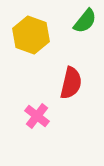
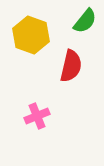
red semicircle: moved 17 px up
pink cross: rotated 30 degrees clockwise
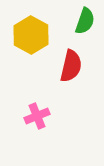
green semicircle: rotated 20 degrees counterclockwise
yellow hexagon: rotated 9 degrees clockwise
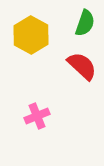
green semicircle: moved 2 px down
red semicircle: moved 11 px right; rotated 60 degrees counterclockwise
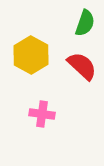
yellow hexagon: moved 20 px down
pink cross: moved 5 px right, 2 px up; rotated 30 degrees clockwise
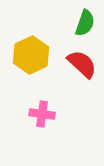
yellow hexagon: rotated 6 degrees clockwise
red semicircle: moved 2 px up
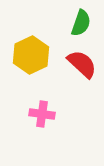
green semicircle: moved 4 px left
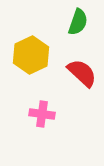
green semicircle: moved 3 px left, 1 px up
red semicircle: moved 9 px down
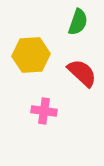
yellow hexagon: rotated 21 degrees clockwise
pink cross: moved 2 px right, 3 px up
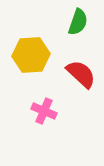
red semicircle: moved 1 px left, 1 px down
pink cross: rotated 15 degrees clockwise
